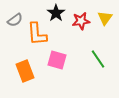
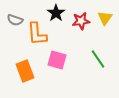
gray semicircle: rotated 56 degrees clockwise
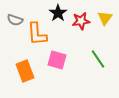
black star: moved 2 px right
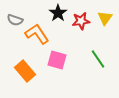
orange L-shape: rotated 150 degrees clockwise
orange rectangle: rotated 20 degrees counterclockwise
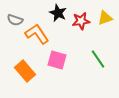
black star: rotated 12 degrees counterclockwise
yellow triangle: rotated 35 degrees clockwise
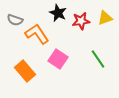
pink square: moved 1 px right, 1 px up; rotated 18 degrees clockwise
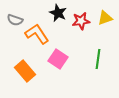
green line: rotated 42 degrees clockwise
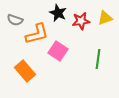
orange L-shape: rotated 110 degrees clockwise
pink square: moved 8 px up
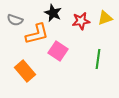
black star: moved 5 px left
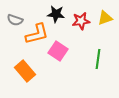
black star: moved 3 px right, 1 px down; rotated 18 degrees counterclockwise
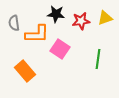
gray semicircle: moved 1 px left, 3 px down; rotated 63 degrees clockwise
orange L-shape: rotated 15 degrees clockwise
pink square: moved 2 px right, 2 px up
